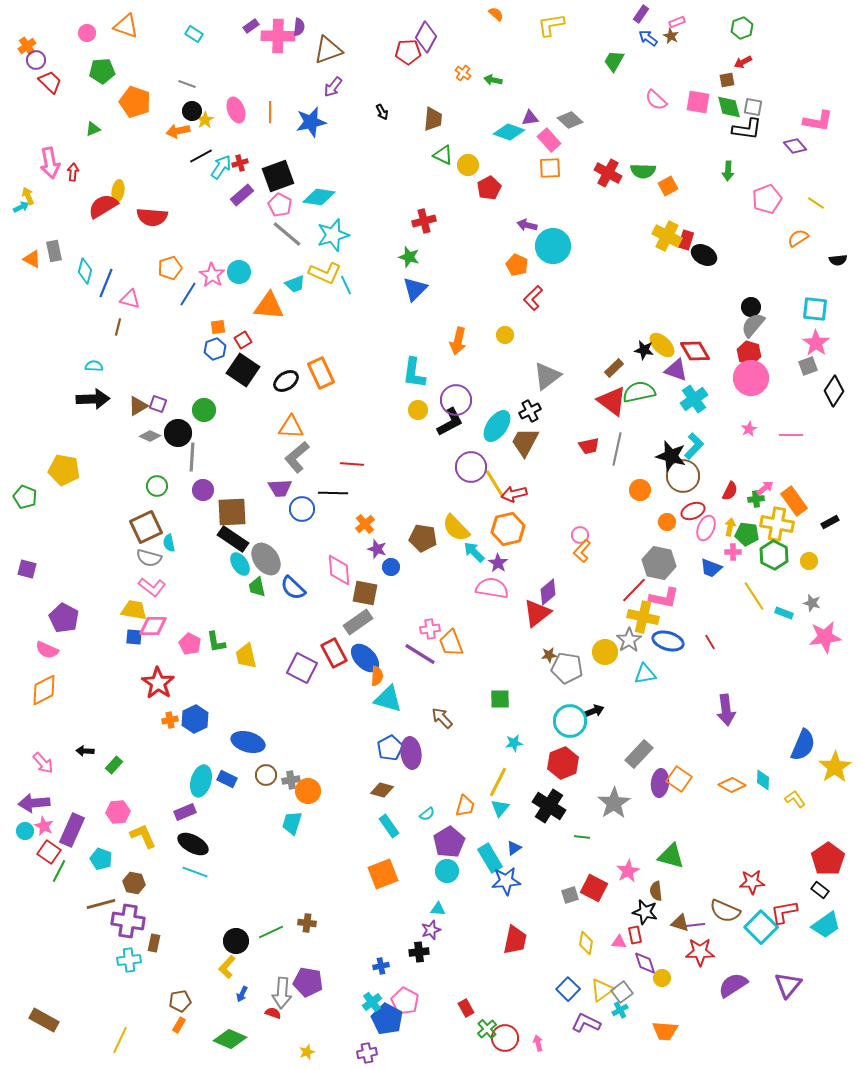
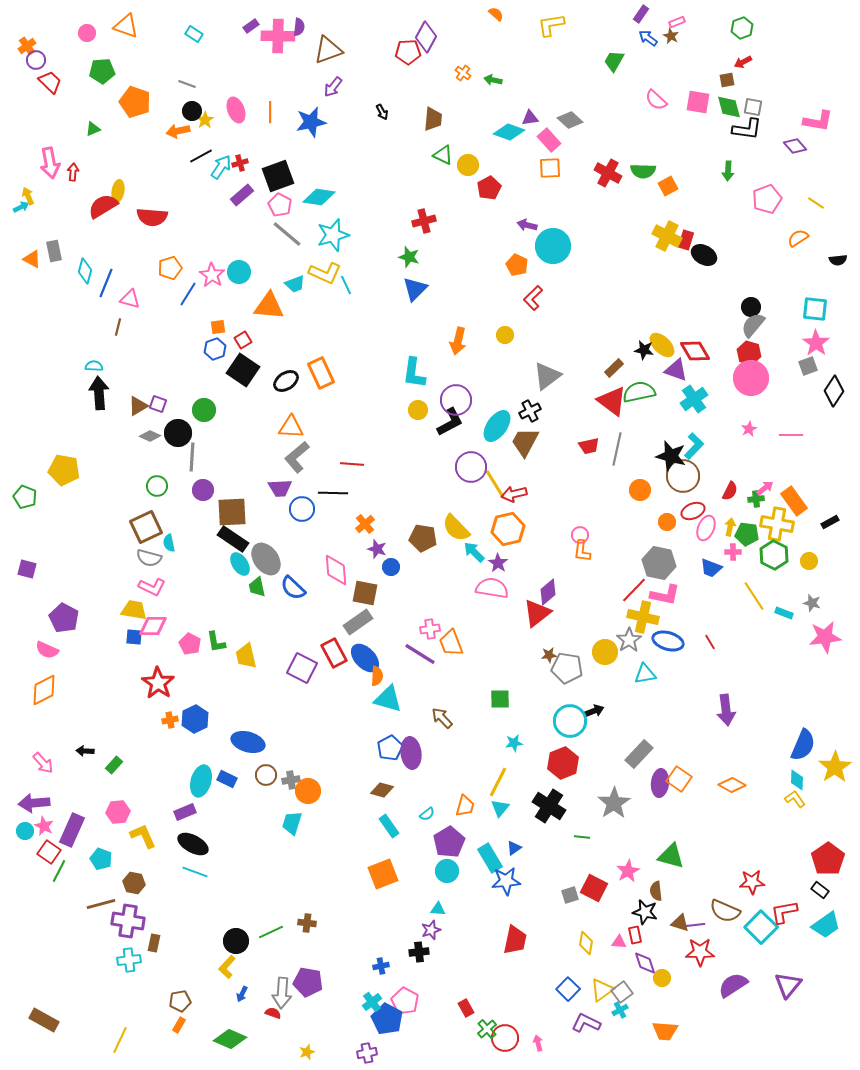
black arrow at (93, 399): moved 6 px right, 6 px up; rotated 92 degrees counterclockwise
orange L-shape at (582, 551): rotated 35 degrees counterclockwise
pink diamond at (339, 570): moved 3 px left
pink L-shape at (152, 587): rotated 12 degrees counterclockwise
pink L-shape at (664, 598): moved 1 px right, 3 px up
cyan diamond at (763, 780): moved 34 px right
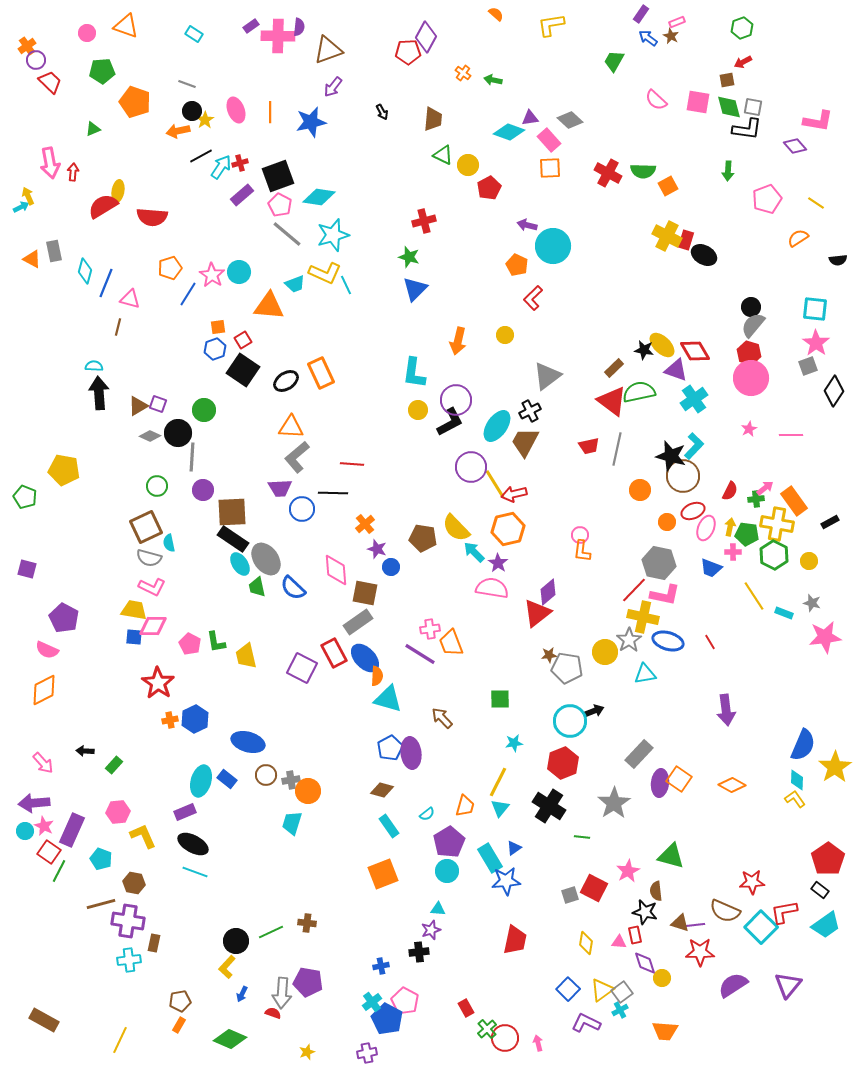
blue rectangle at (227, 779): rotated 12 degrees clockwise
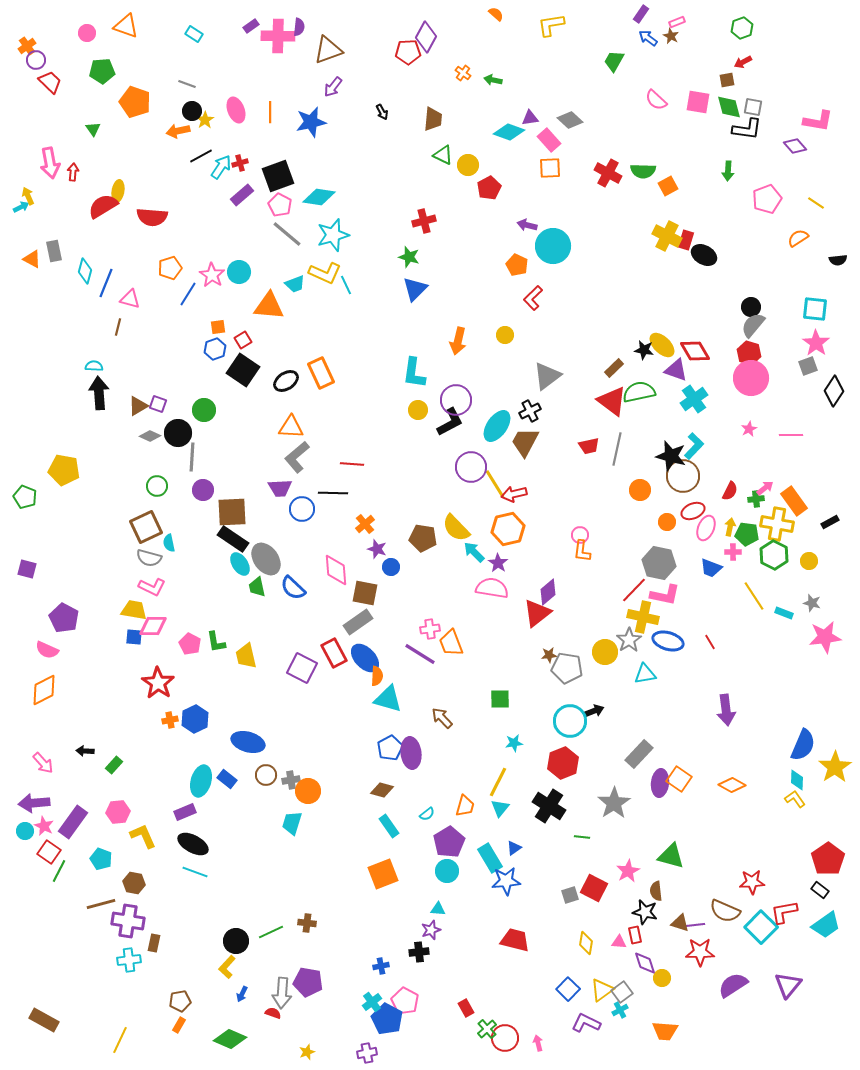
green triangle at (93, 129): rotated 42 degrees counterclockwise
purple rectangle at (72, 830): moved 1 px right, 8 px up; rotated 12 degrees clockwise
red trapezoid at (515, 940): rotated 88 degrees counterclockwise
